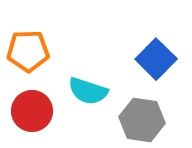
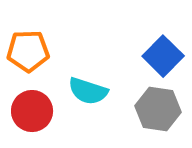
blue square: moved 7 px right, 3 px up
gray hexagon: moved 16 px right, 11 px up
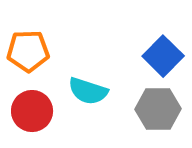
gray hexagon: rotated 9 degrees counterclockwise
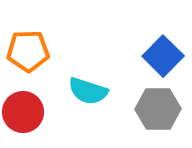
red circle: moved 9 px left, 1 px down
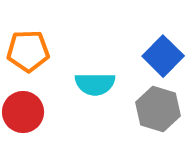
cyan semicircle: moved 7 px right, 7 px up; rotated 18 degrees counterclockwise
gray hexagon: rotated 18 degrees clockwise
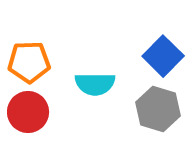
orange pentagon: moved 1 px right, 11 px down
red circle: moved 5 px right
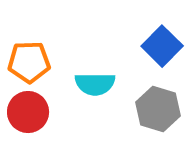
blue square: moved 1 px left, 10 px up
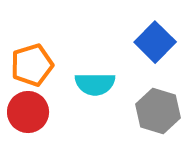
blue square: moved 7 px left, 4 px up
orange pentagon: moved 3 px right, 3 px down; rotated 15 degrees counterclockwise
gray hexagon: moved 2 px down
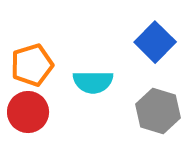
cyan semicircle: moved 2 px left, 2 px up
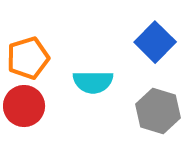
orange pentagon: moved 4 px left, 7 px up
red circle: moved 4 px left, 6 px up
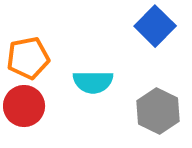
blue square: moved 16 px up
orange pentagon: rotated 6 degrees clockwise
gray hexagon: rotated 9 degrees clockwise
